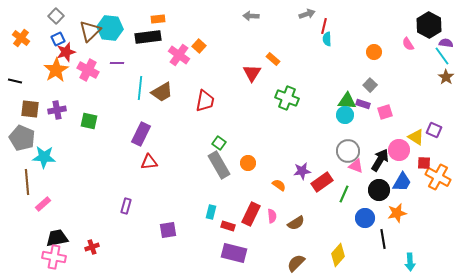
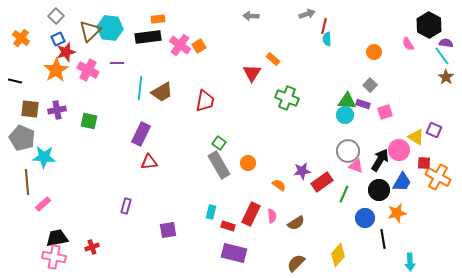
orange square at (199, 46): rotated 16 degrees clockwise
pink cross at (179, 55): moved 1 px right, 10 px up
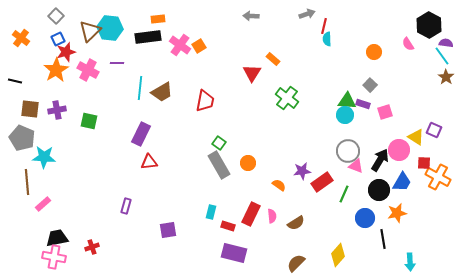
green cross at (287, 98): rotated 15 degrees clockwise
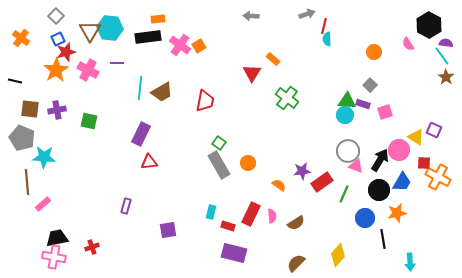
brown triangle at (90, 31): rotated 15 degrees counterclockwise
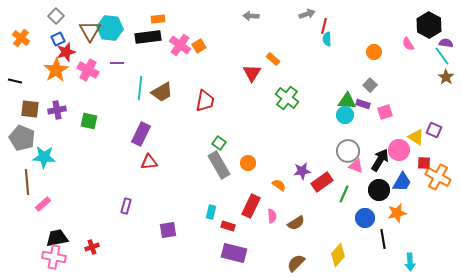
red rectangle at (251, 214): moved 8 px up
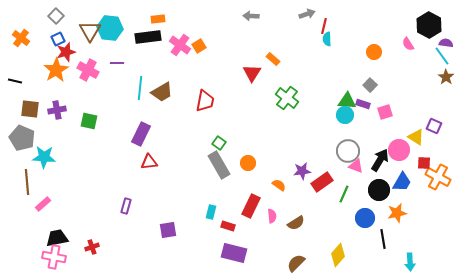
purple square at (434, 130): moved 4 px up
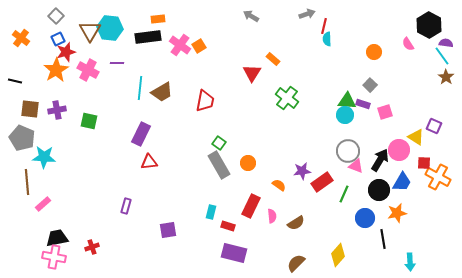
gray arrow at (251, 16): rotated 28 degrees clockwise
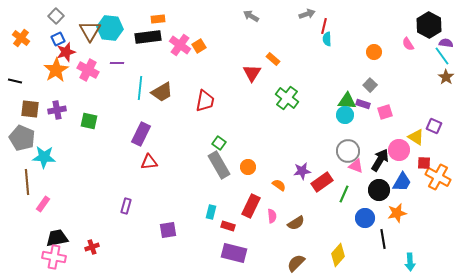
orange circle at (248, 163): moved 4 px down
pink rectangle at (43, 204): rotated 14 degrees counterclockwise
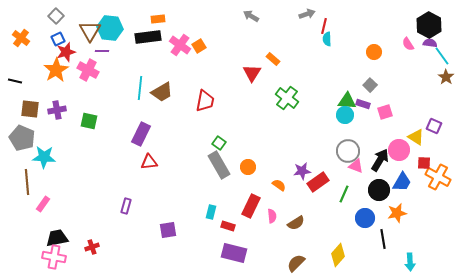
purple semicircle at (446, 43): moved 16 px left
purple line at (117, 63): moved 15 px left, 12 px up
red rectangle at (322, 182): moved 4 px left
